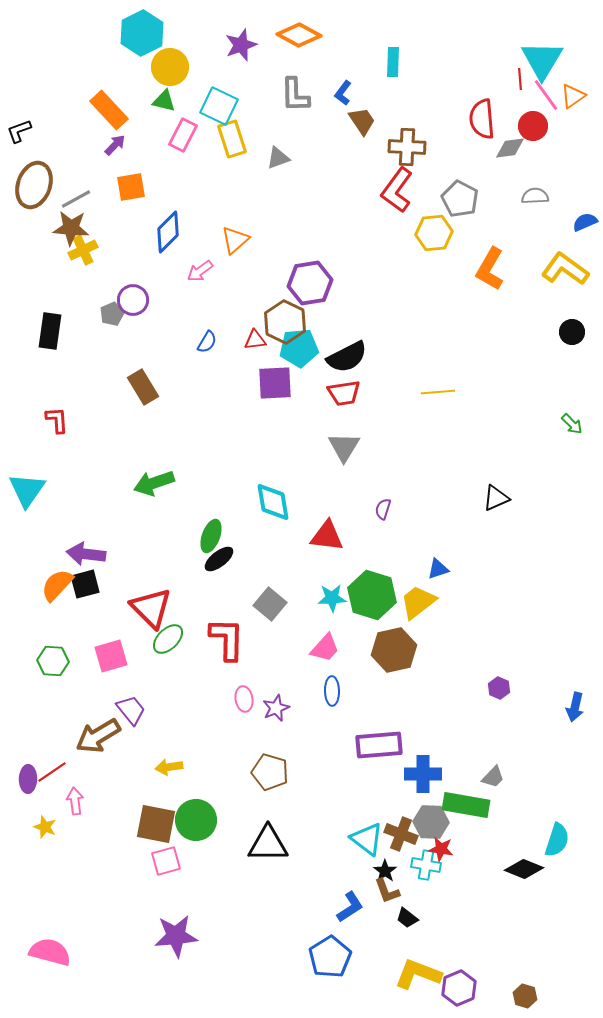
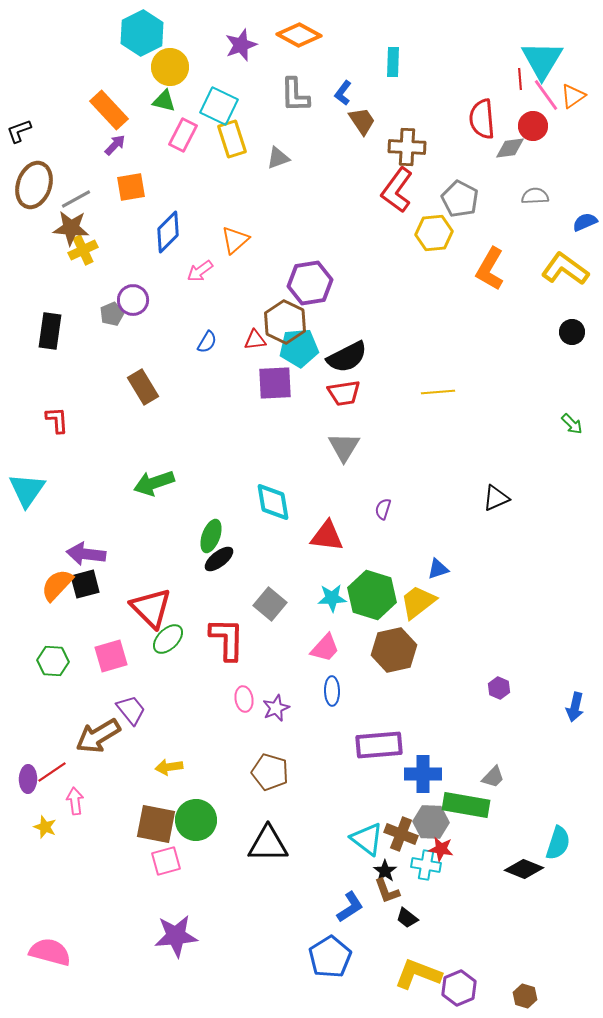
cyan semicircle at (557, 840): moved 1 px right, 3 px down
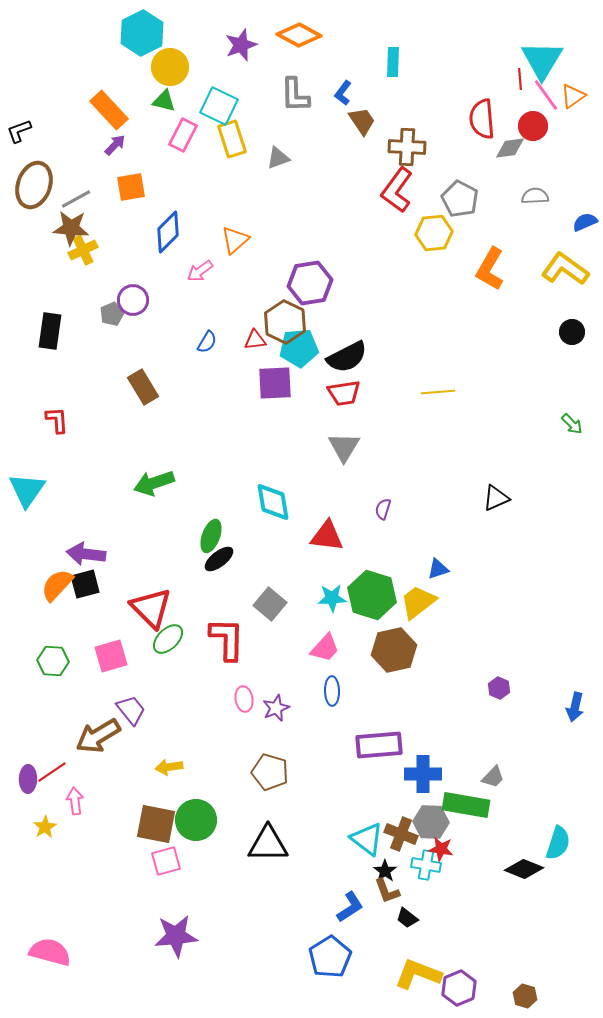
yellow star at (45, 827): rotated 20 degrees clockwise
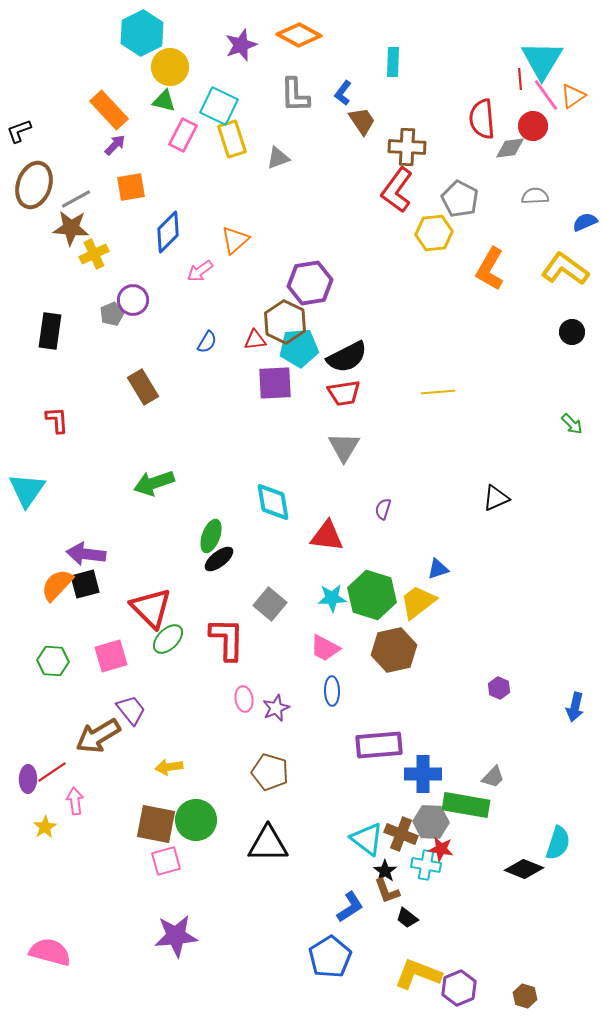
yellow cross at (83, 250): moved 11 px right, 4 px down
pink trapezoid at (325, 648): rotated 76 degrees clockwise
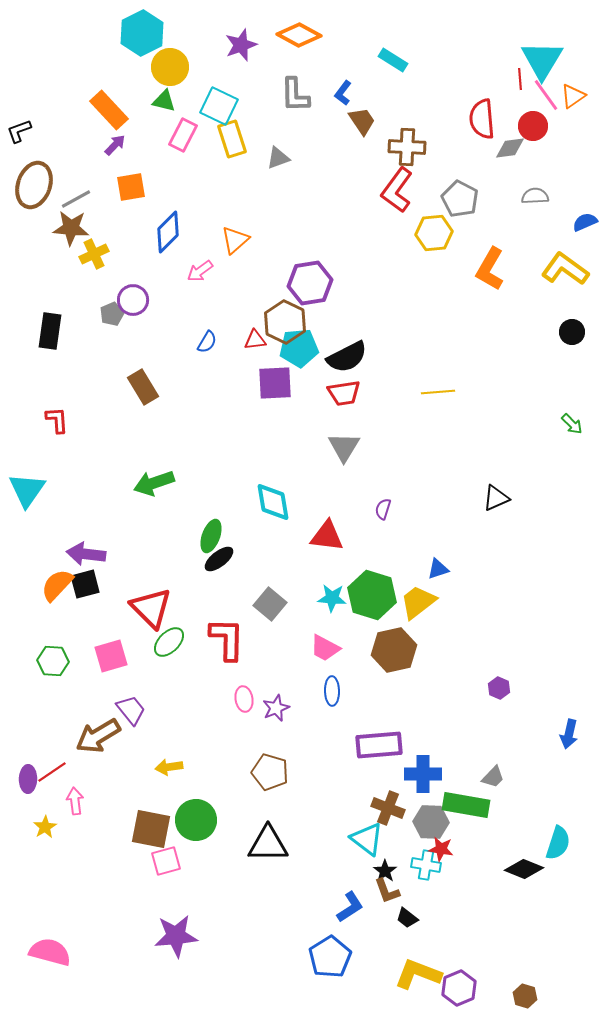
cyan rectangle at (393, 62): moved 2 px up; rotated 60 degrees counterclockwise
cyan star at (332, 598): rotated 8 degrees clockwise
green ellipse at (168, 639): moved 1 px right, 3 px down
blue arrow at (575, 707): moved 6 px left, 27 px down
brown square at (156, 824): moved 5 px left, 5 px down
brown cross at (401, 834): moved 13 px left, 26 px up
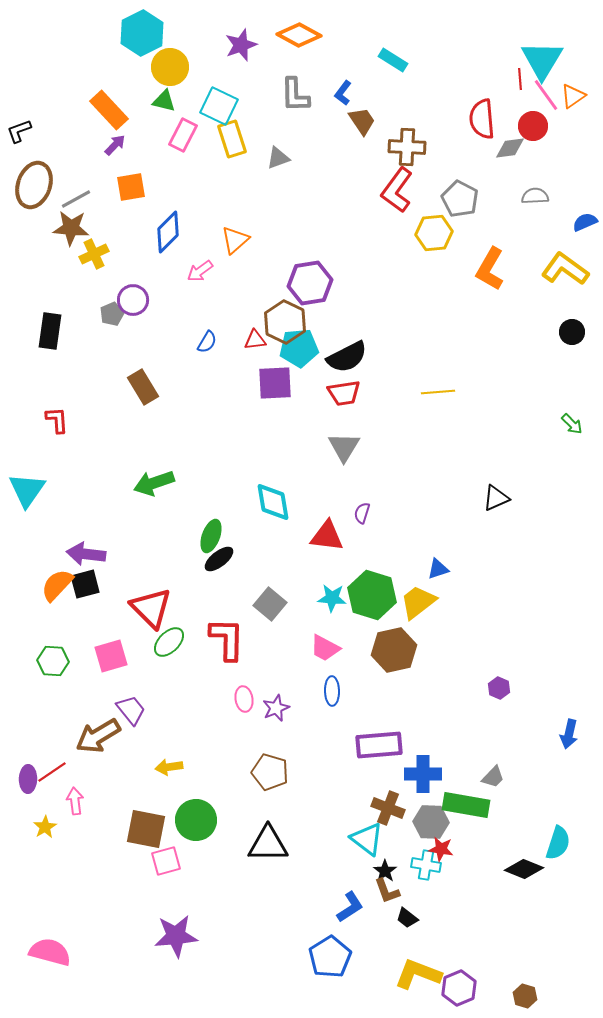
purple semicircle at (383, 509): moved 21 px left, 4 px down
brown square at (151, 829): moved 5 px left
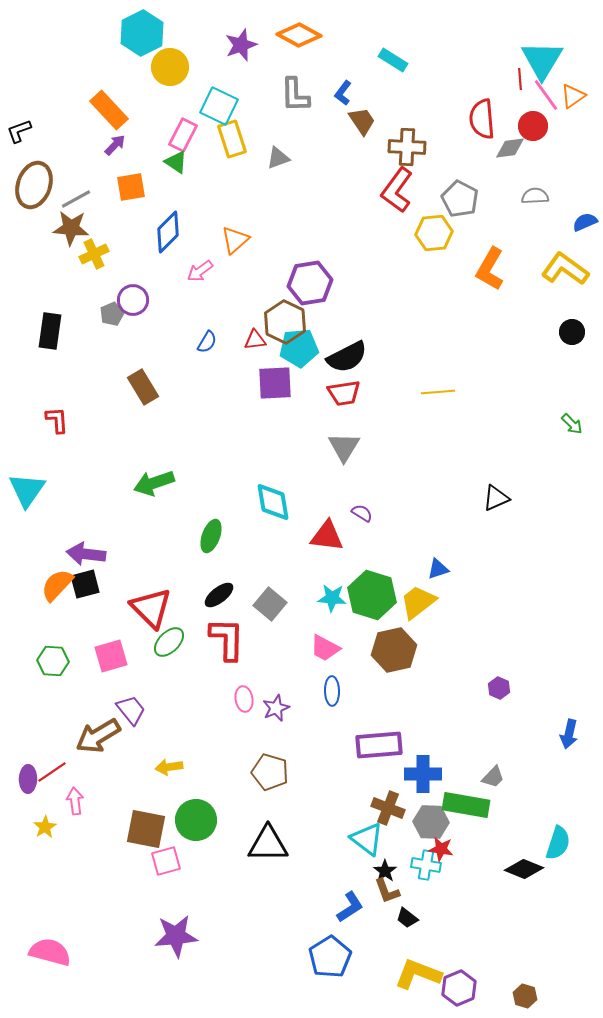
green triangle at (164, 101): moved 12 px right, 61 px down; rotated 20 degrees clockwise
purple semicircle at (362, 513): rotated 105 degrees clockwise
black ellipse at (219, 559): moved 36 px down
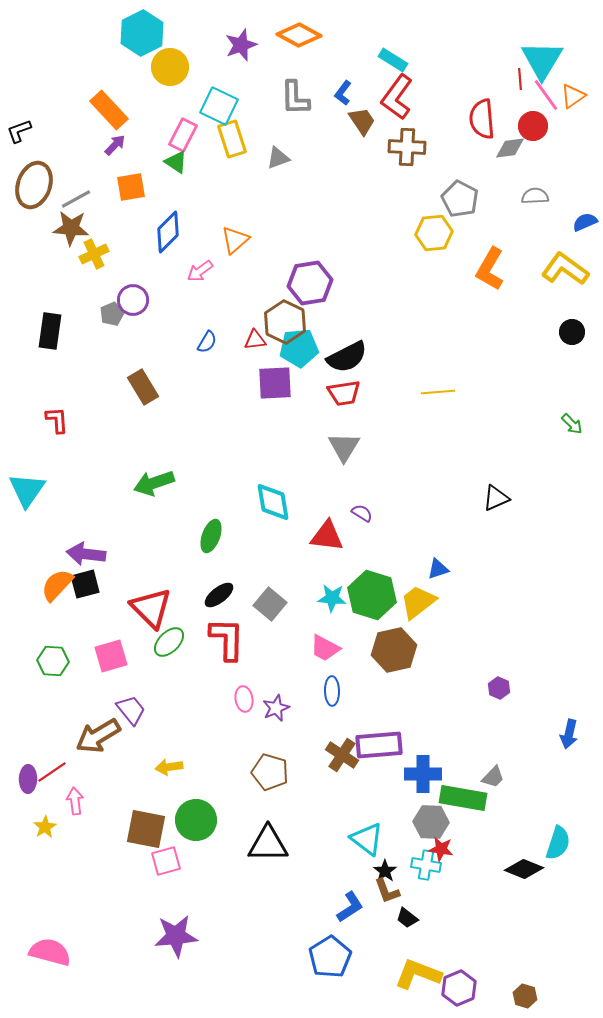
gray L-shape at (295, 95): moved 3 px down
red L-shape at (397, 190): moved 93 px up
green rectangle at (466, 805): moved 3 px left, 7 px up
brown cross at (388, 808): moved 46 px left, 53 px up; rotated 12 degrees clockwise
